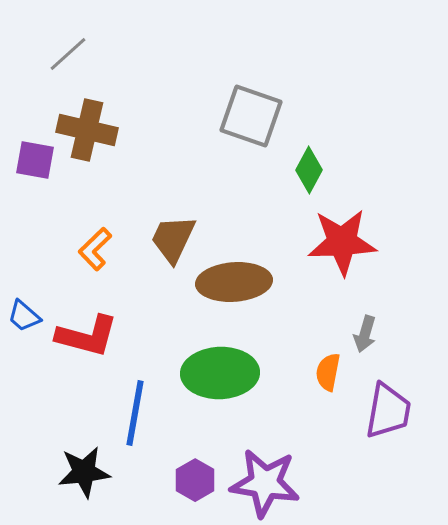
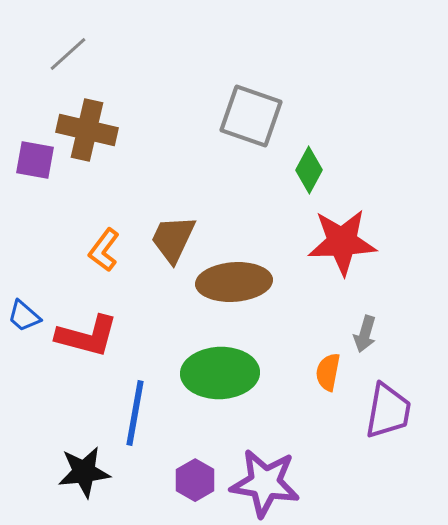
orange L-shape: moved 9 px right, 1 px down; rotated 9 degrees counterclockwise
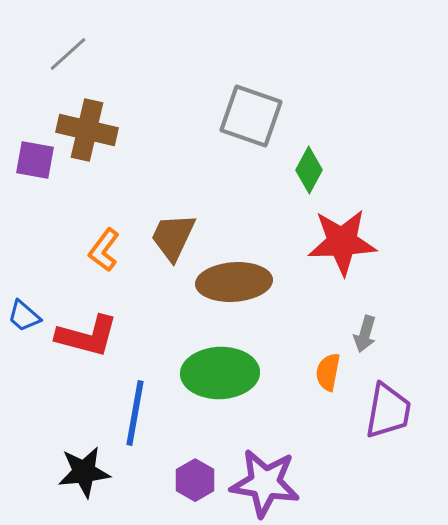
brown trapezoid: moved 2 px up
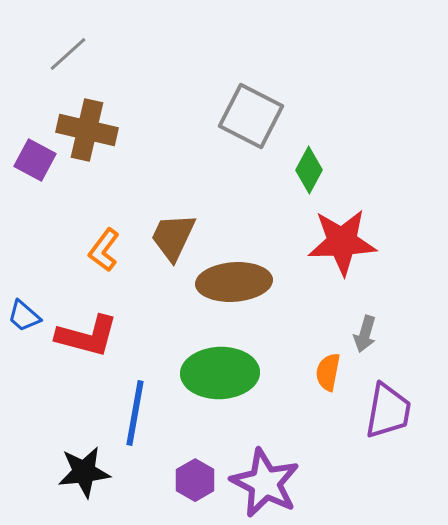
gray square: rotated 8 degrees clockwise
purple square: rotated 18 degrees clockwise
purple star: rotated 18 degrees clockwise
